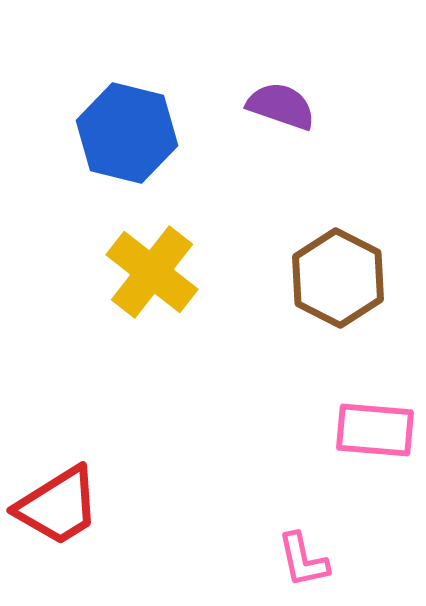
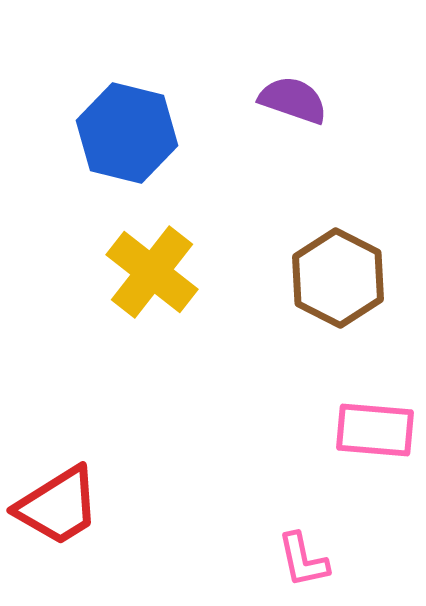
purple semicircle: moved 12 px right, 6 px up
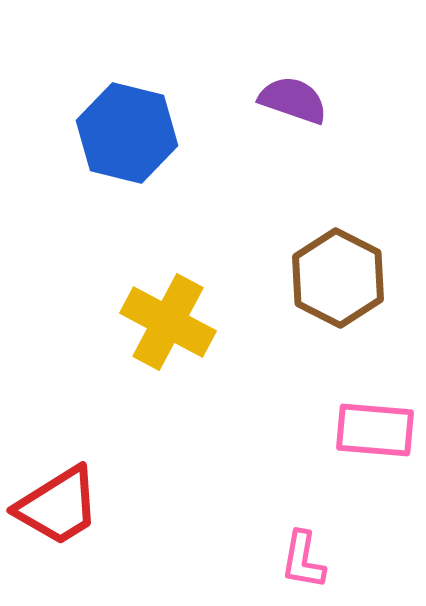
yellow cross: moved 16 px right, 50 px down; rotated 10 degrees counterclockwise
pink L-shape: rotated 22 degrees clockwise
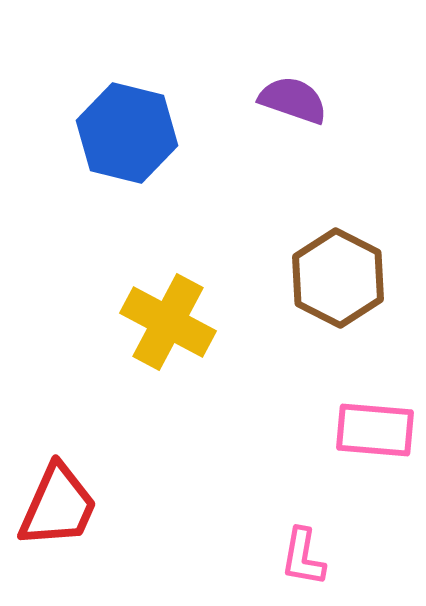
red trapezoid: rotated 34 degrees counterclockwise
pink L-shape: moved 3 px up
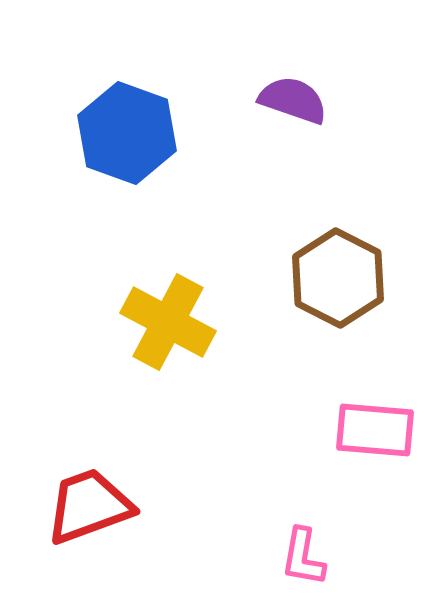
blue hexagon: rotated 6 degrees clockwise
red trapezoid: moved 31 px right; rotated 134 degrees counterclockwise
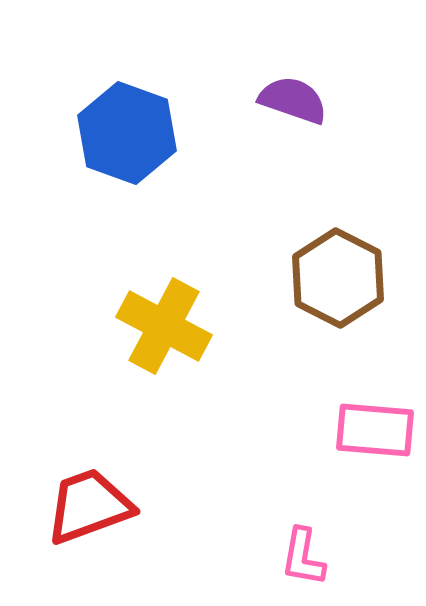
yellow cross: moved 4 px left, 4 px down
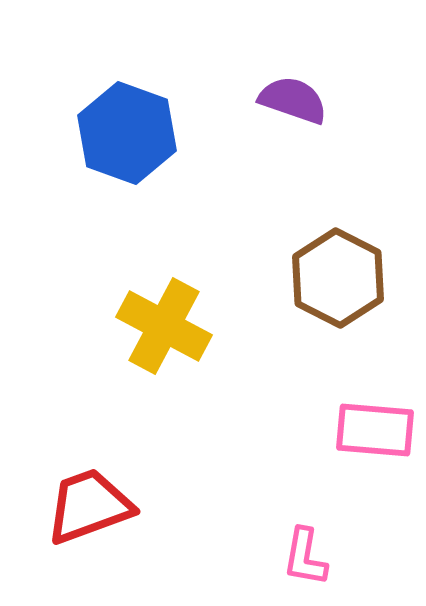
pink L-shape: moved 2 px right
